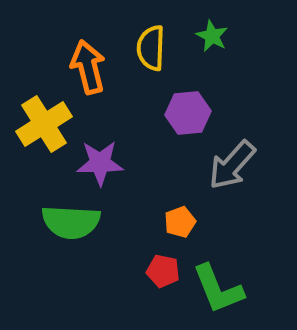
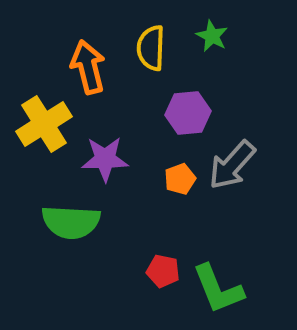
purple star: moved 5 px right, 4 px up
orange pentagon: moved 43 px up
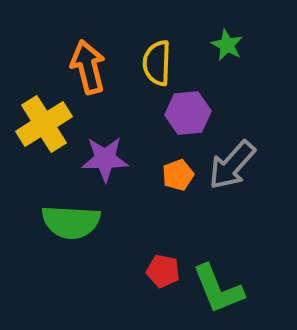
green star: moved 15 px right, 9 px down
yellow semicircle: moved 6 px right, 15 px down
orange pentagon: moved 2 px left, 4 px up
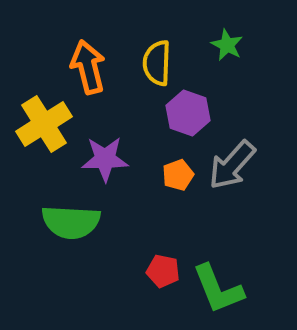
purple hexagon: rotated 24 degrees clockwise
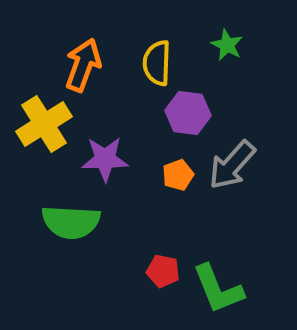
orange arrow: moved 5 px left, 2 px up; rotated 34 degrees clockwise
purple hexagon: rotated 12 degrees counterclockwise
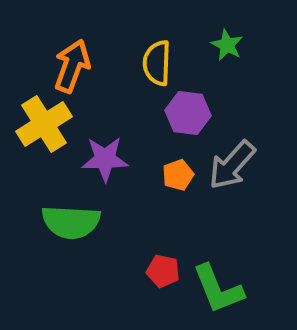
orange arrow: moved 11 px left, 1 px down
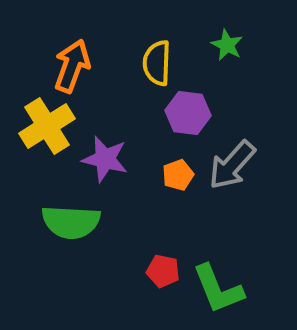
yellow cross: moved 3 px right, 2 px down
purple star: rotated 15 degrees clockwise
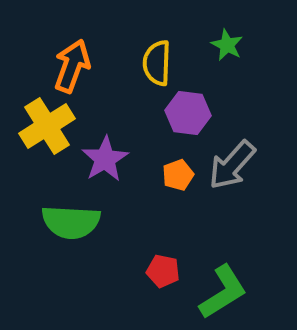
purple star: rotated 27 degrees clockwise
green L-shape: moved 5 px right, 3 px down; rotated 100 degrees counterclockwise
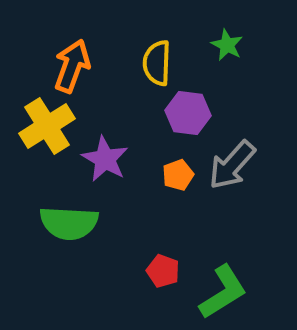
purple star: rotated 12 degrees counterclockwise
green semicircle: moved 2 px left, 1 px down
red pentagon: rotated 8 degrees clockwise
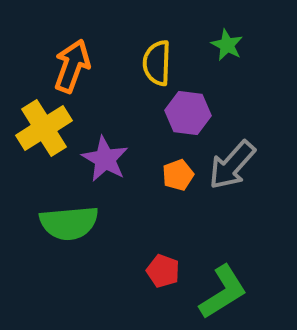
yellow cross: moved 3 px left, 2 px down
green semicircle: rotated 8 degrees counterclockwise
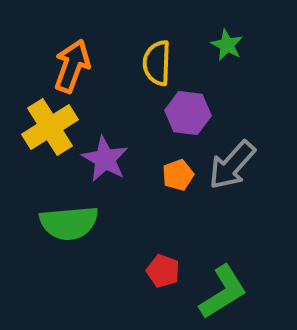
yellow cross: moved 6 px right, 1 px up
